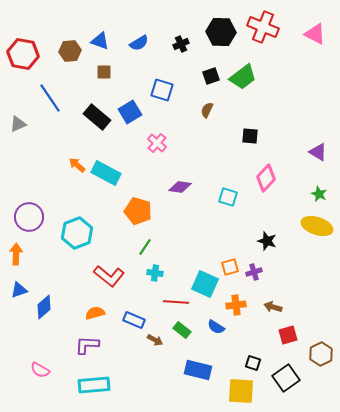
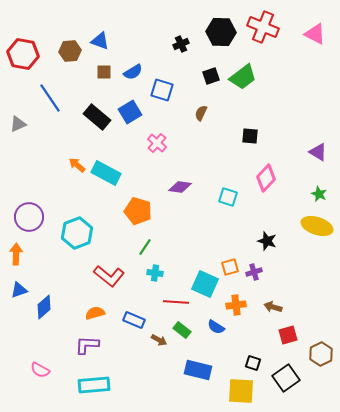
blue semicircle at (139, 43): moved 6 px left, 29 px down
brown semicircle at (207, 110): moved 6 px left, 3 px down
brown arrow at (155, 340): moved 4 px right
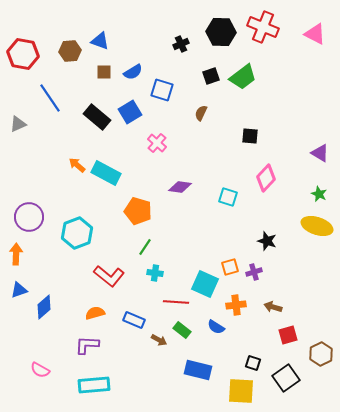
purple triangle at (318, 152): moved 2 px right, 1 px down
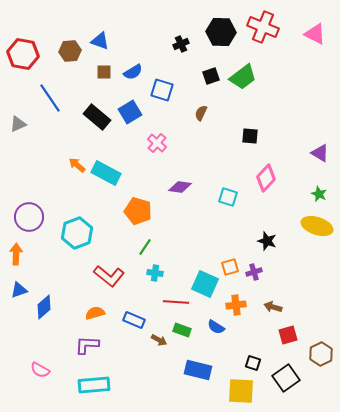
green rectangle at (182, 330): rotated 18 degrees counterclockwise
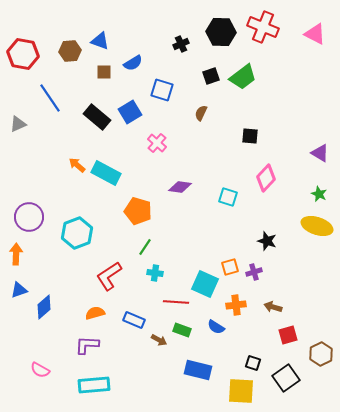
blue semicircle at (133, 72): moved 9 px up
red L-shape at (109, 276): rotated 108 degrees clockwise
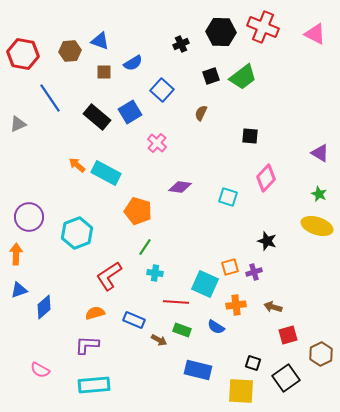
blue square at (162, 90): rotated 25 degrees clockwise
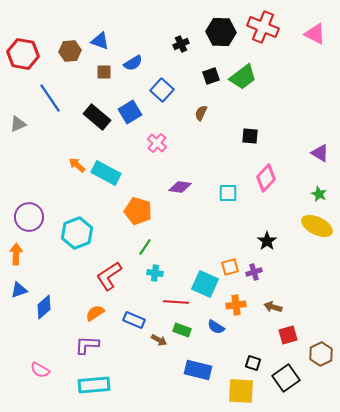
cyan square at (228, 197): moved 4 px up; rotated 18 degrees counterclockwise
yellow ellipse at (317, 226): rotated 8 degrees clockwise
black star at (267, 241): rotated 18 degrees clockwise
orange semicircle at (95, 313): rotated 18 degrees counterclockwise
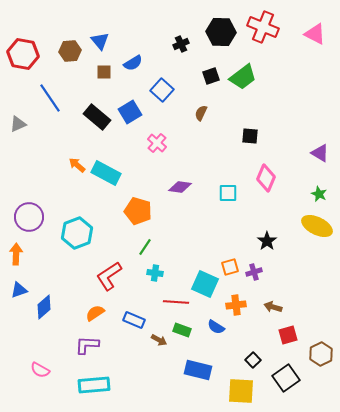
blue triangle at (100, 41): rotated 30 degrees clockwise
pink diamond at (266, 178): rotated 20 degrees counterclockwise
black square at (253, 363): moved 3 px up; rotated 28 degrees clockwise
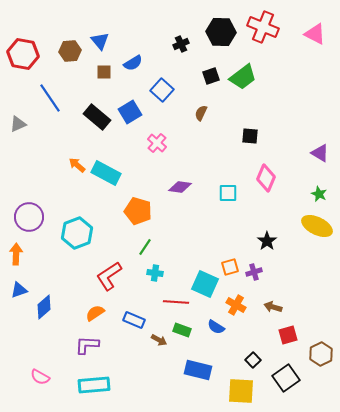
orange cross at (236, 305): rotated 36 degrees clockwise
pink semicircle at (40, 370): moved 7 px down
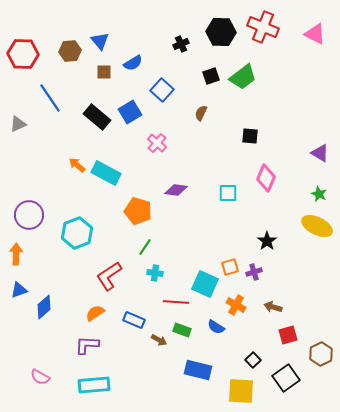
red hexagon at (23, 54): rotated 8 degrees counterclockwise
purple diamond at (180, 187): moved 4 px left, 3 px down
purple circle at (29, 217): moved 2 px up
